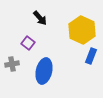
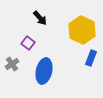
blue rectangle: moved 2 px down
gray cross: rotated 24 degrees counterclockwise
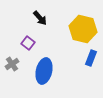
yellow hexagon: moved 1 px right, 1 px up; rotated 12 degrees counterclockwise
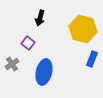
black arrow: rotated 56 degrees clockwise
blue rectangle: moved 1 px right, 1 px down
blue ellipse: moved 1 px down
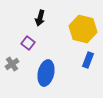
blue rectangle: moved 4 px left, 1 px down
blue ellipse: moved 2 px right, 1 px down
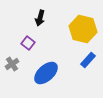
blue rectangle: rotated 21 degrees clockwise
blue ellipse: rotated 35 degrees clockwise
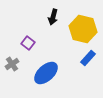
black arrow: moved 13 px right, 1 px up
blue rectangle: moved 2 px up
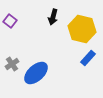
yellow hexagon: moved 1 px left
purple square: moved 18 px left, 22 px up
blue ellipse: moved 10 px left
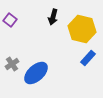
purple square: moved 1 px up
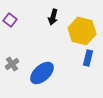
yellow hexagon: moved 2 px down
blue rectangle: rotated 28 degrees counterclockwise
blue ellipse: moved 6 px right
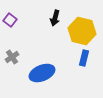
black arrow: moved 2 px right, 1 px down
blue rectangle: moved 4 px left
gray cross: moved 7 px up
blue ellipse: rotated 20 degrees clockwise
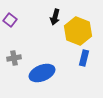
black arrow: moved 1 px up
yellow hexagon: moved 4 px left; rotated 8 degrees clockwise
gray cross: moved 2 px right, 1 px down; rotated 24 degrees clockwise
